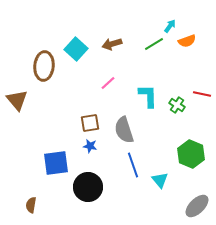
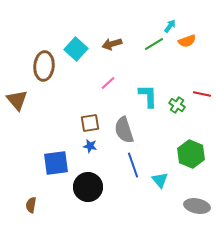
gray ellipse: rotated 55 degrees clockwise
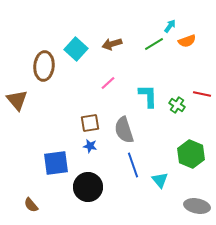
brown semicircle: rotated 49 degrees counterclockwise
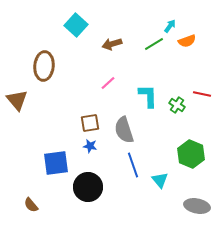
cyan square: moved 24 px up
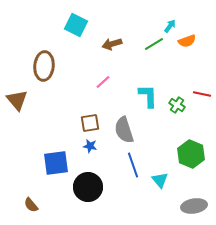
cyan square: rotated 15 degrees counterclockwise
pink line: moved 5 px left, 1 px up
gray ellipse: moved 3 px left; rotated 20 degrees counterclockwise
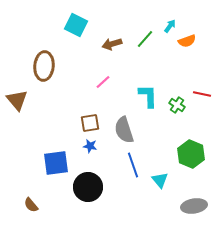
green line: moved 9 px left, 5 px up; rotated 18 degrees counterclockwise
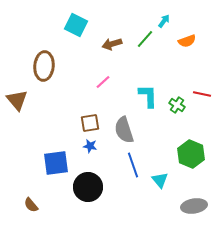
cyan arrow: moved 6 px left, 5 px up
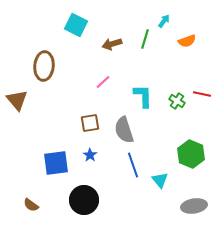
green line: rotated 24 degrees counterclockwise
cyan L-shape: moved 5 px left
green cross: moved 4 px up
blue star: moved 9 px down; rotated 24 degrees clockwise
black circle: moved 4 px left, 13 px down
brown semicircle: rotated 14 degrees counterclockwise
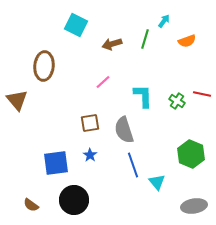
cyan triangle: moved 3 px left, 2 px down
black circle: moved 10 px left
